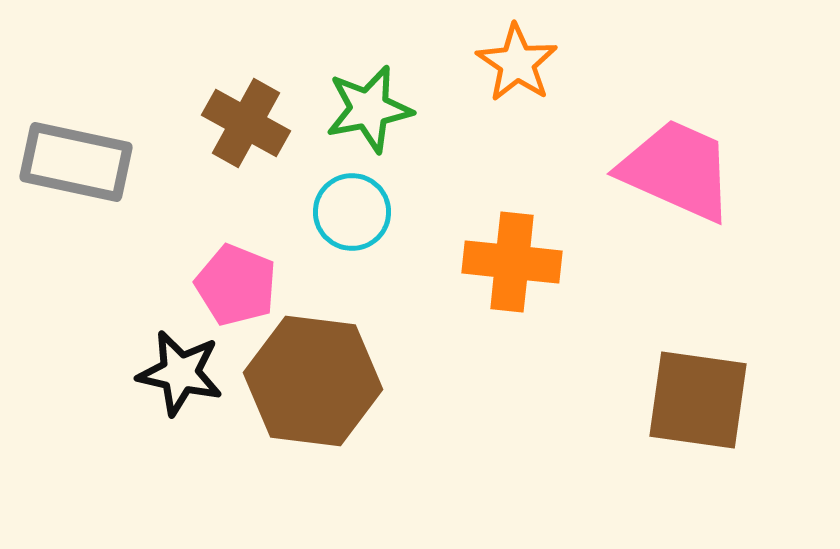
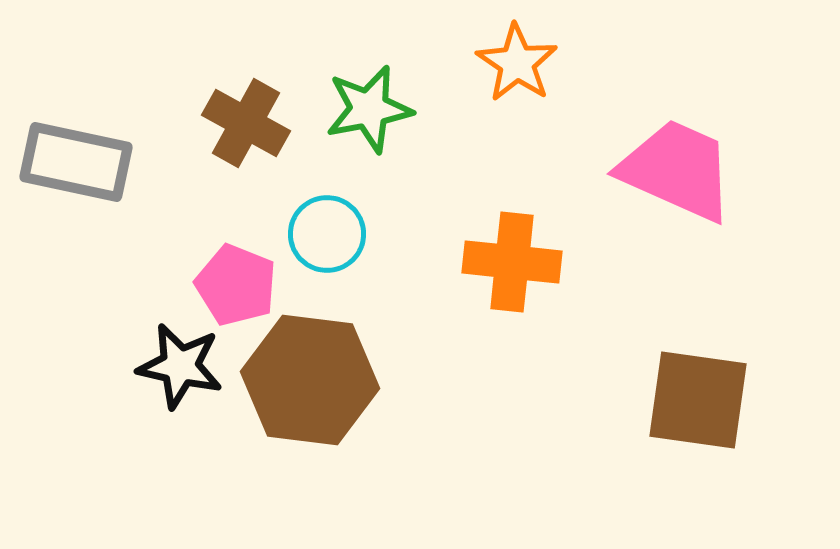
cyan circle: moved 25 px left, 22 px down
black star: moved 7 px up
brown hexagon: moved 3 px left, 1 px up
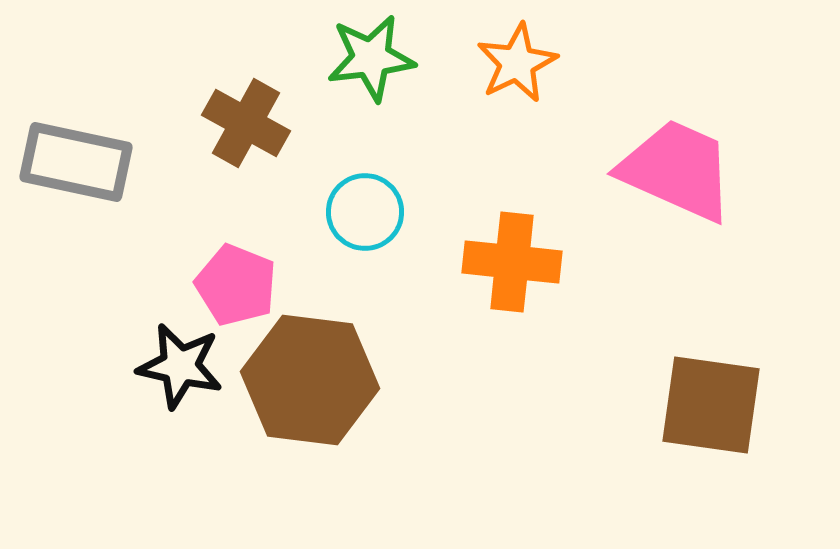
orange star: rotated 12 degrees clockwise
green star: moved 2 px right, 51 px up; rotated 4 degrees clockwise
cyan circle: moved 38 px right, 22 px up
brown square: moved 13 px right, 5 px down
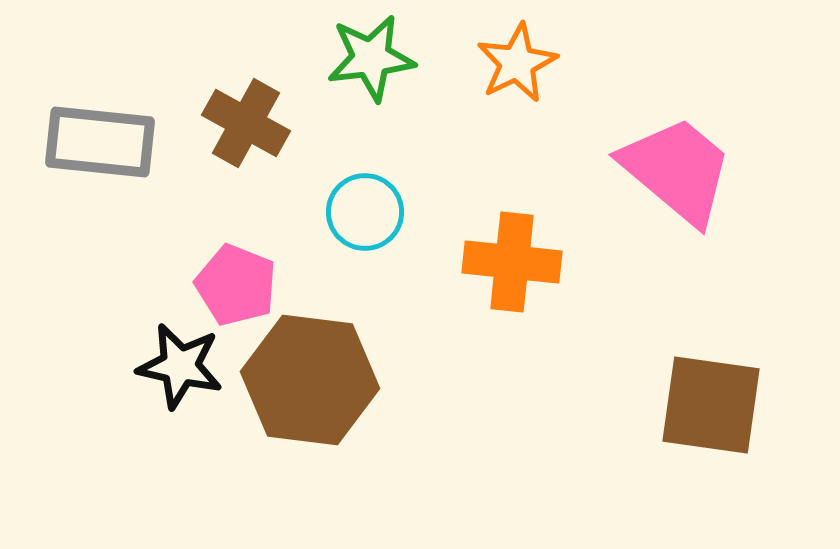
gray rectangle: moved 24 px right, 20 px up; rotated 6 degrees counterclockwise
pink trapezoid: rotated 16 degrees clockwise
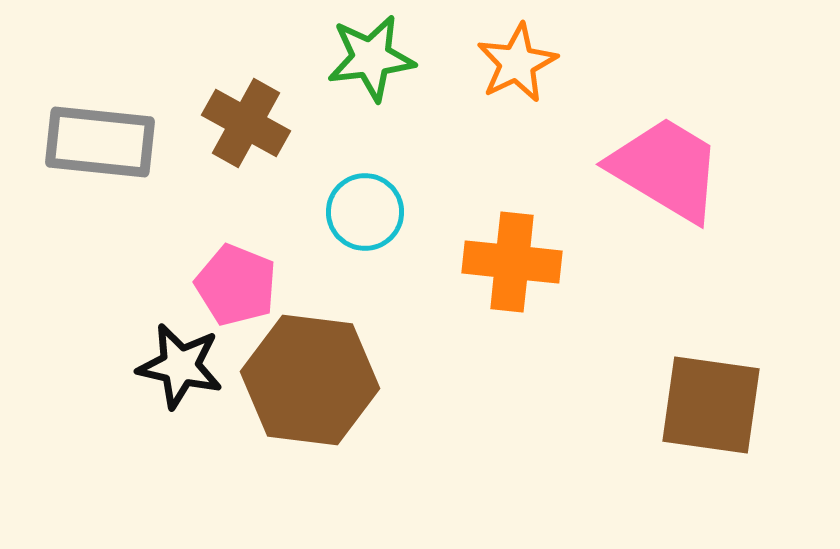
pink trapezoid: moved 11 px left, 1 px up; rotated 9 degrees counterclockwise
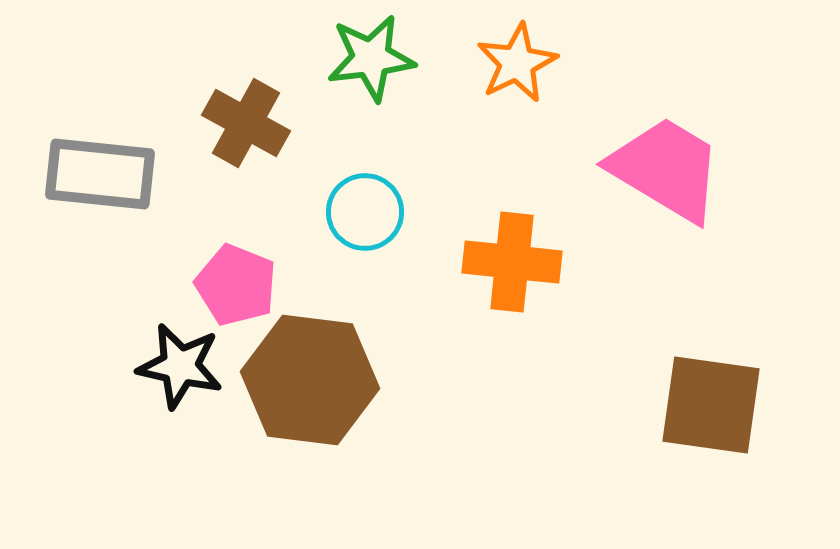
gray rectangle: moved 32 px down
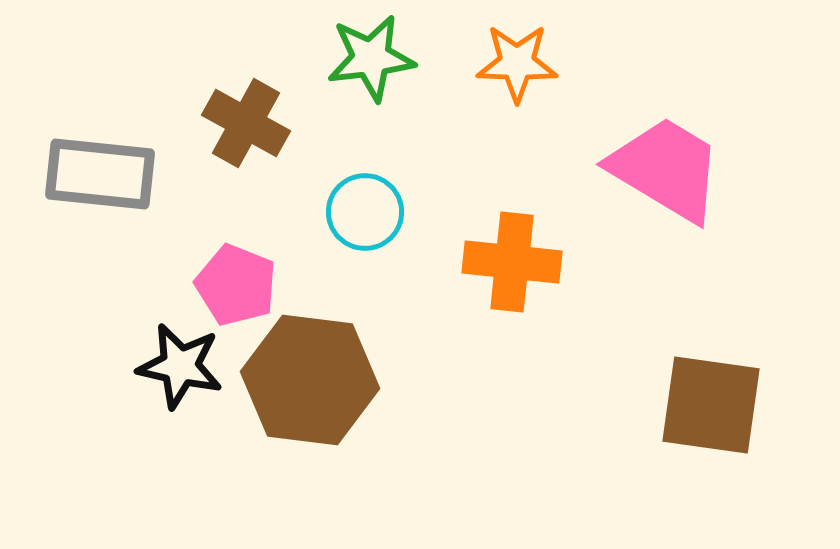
orange star: rotated 28 degrees clockwise
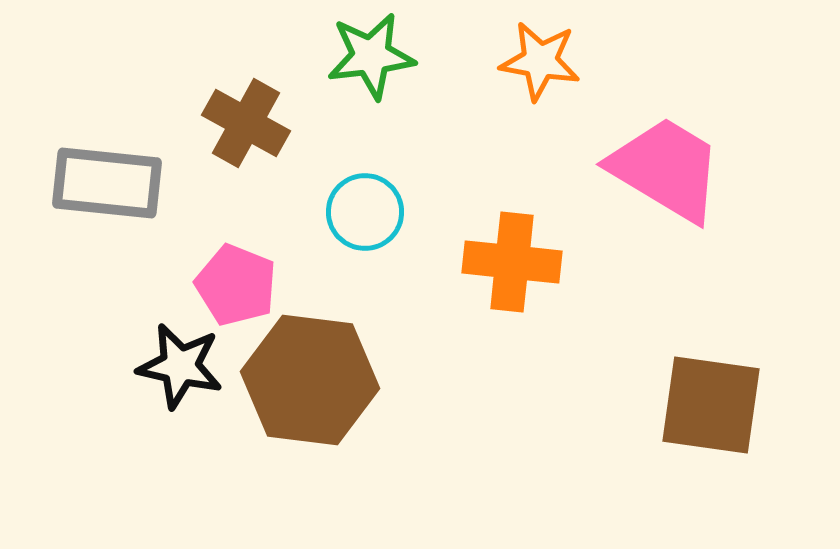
green star: moved 2 px up
orange star: moved 23 px right, 2 px up; rotated 8 degrees clockwise
gray rectangle: moved 7 px right, 9 px down
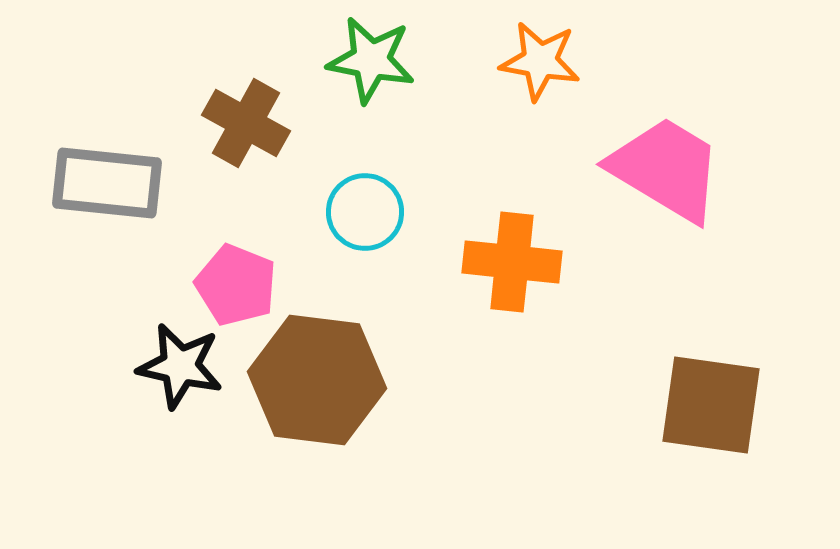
green star: moved 4 px down; rotated 18 degrees clockwise
brown hexagon: moved 7 px right
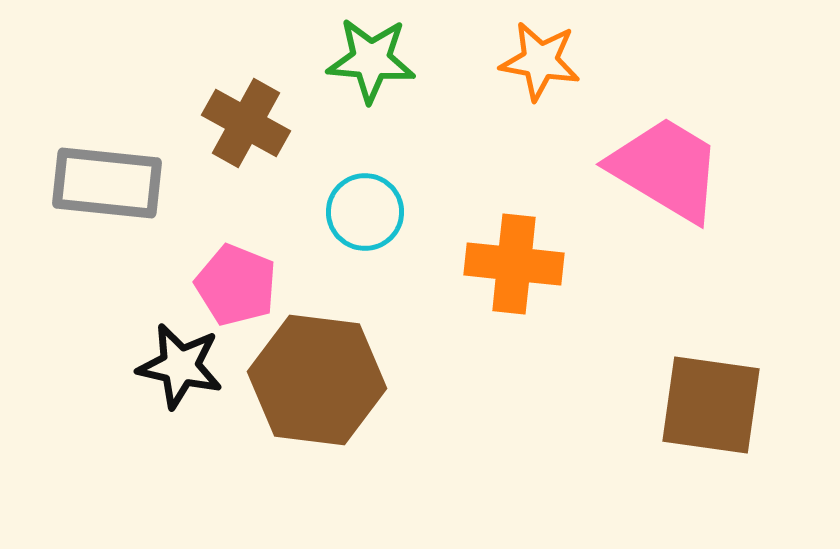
green star: rotated 6 degrees counterclockwise
orange cross: moved 2 px right, 2 px down
